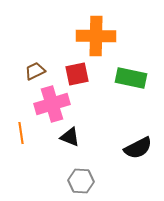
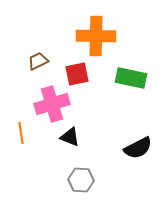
brown trapezoid: moved 3 px right, 10 px up
gray hexagon: moved 1 px up
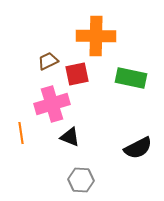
brown trapezoid: moved 10 px right
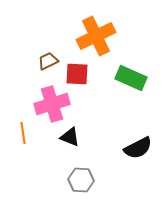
orange cross: rotated 27 degrees counterclockwise
red square: rotated 15 degrees clockwise
green rectangle: rotated 12 degrees clockwise
orange line: moved 2 px right
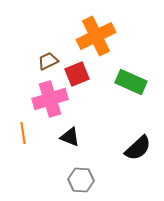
red square: rotated 25 degrees counterclockwise
green rectangle: moved 4 px down
pink cross: moved 2 px left, 5 px up
black semicircle: rotated 16 degrees counterclockwise
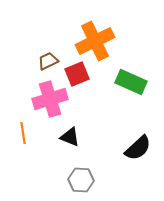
orange cross: moved 1 px left, 5 px down
